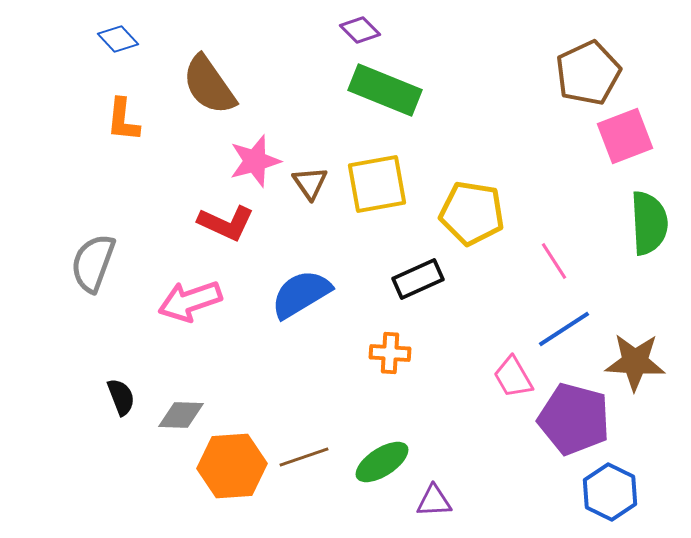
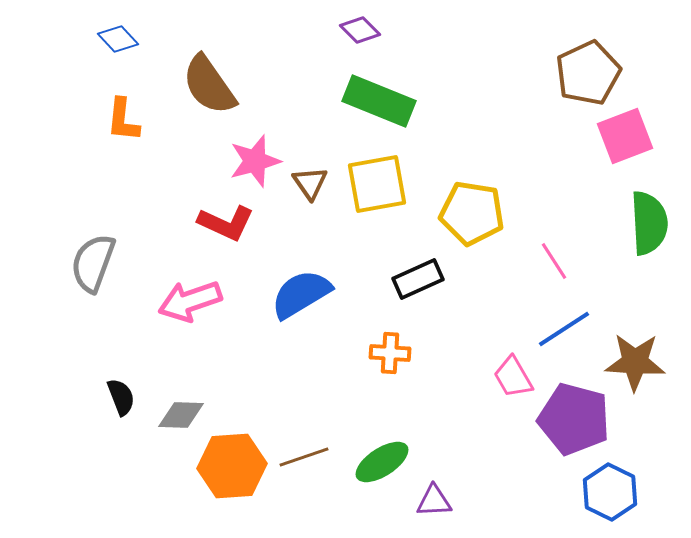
green rectangle: moved 6 px left, 11 px down
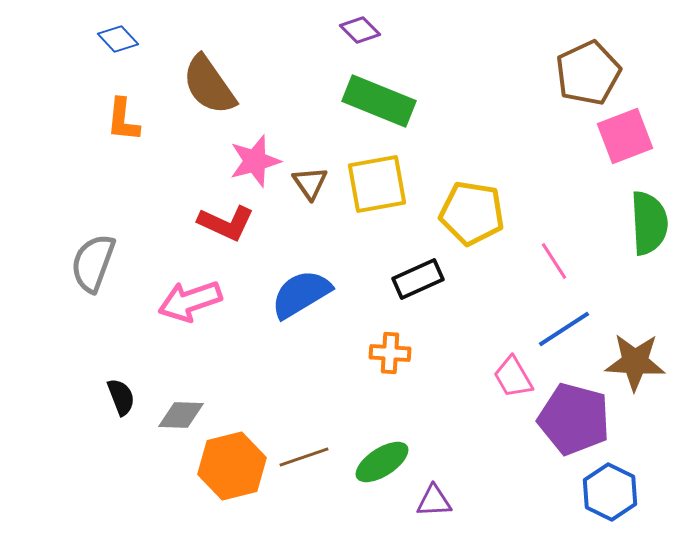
orange hexagon: rotated 10 degrees counterclockwise
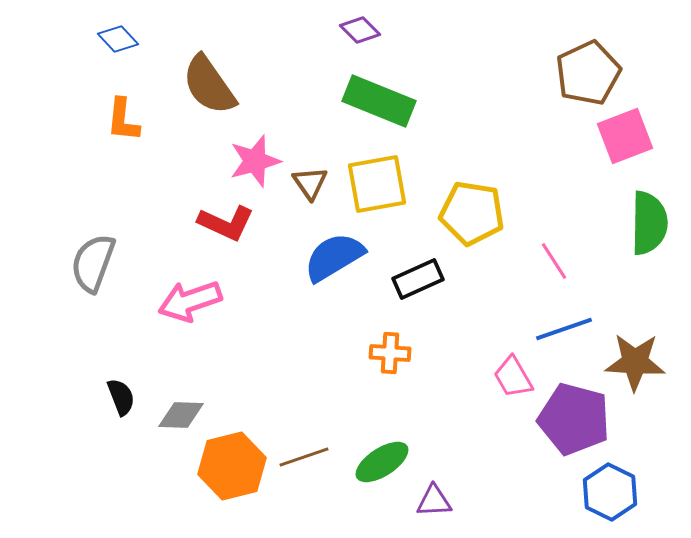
green semicircle: rotated 4 degrees clockwise
blue semicircle: moved 33 px right, 37 px up
blue line: rotated 14 degrees clockwise
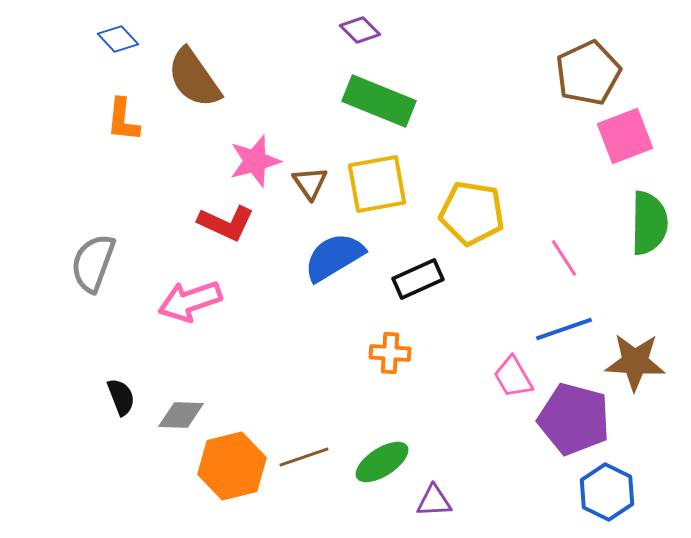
brown semicircle: moved 15 px left, 7 px up
pink line: moved 10 px right, 3 px up
blue hexagon: moved 3 px left
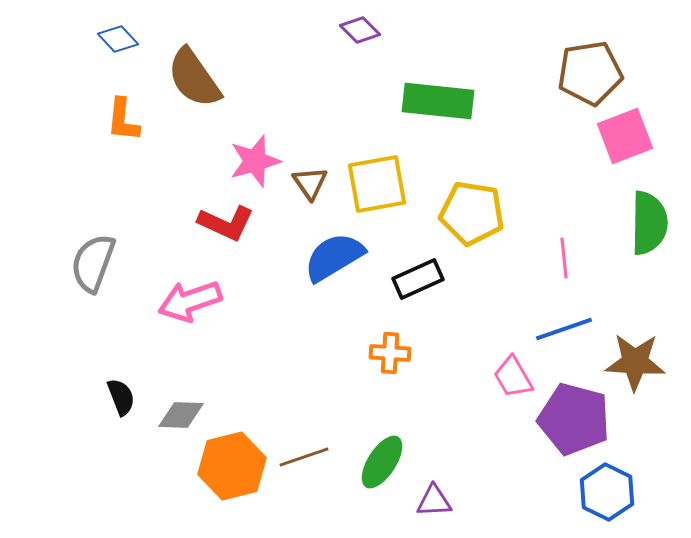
brown pentagon: moved 2 px right; rotated 16 degrees clockwise
green rectangle: moved 59 px right; rotated 16 degrees counterclockwise
pink line: rotated 27 degrees clockwise
green ellipse: rotated 24 degrees counterclockwise
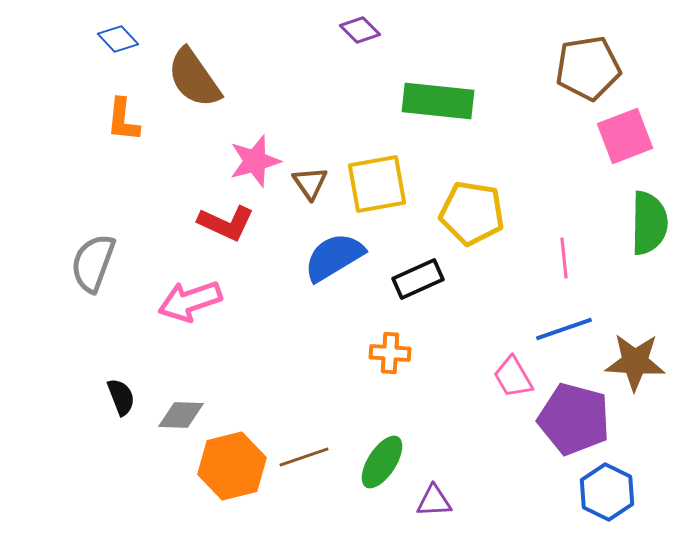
brown pentagon: moved 2 px left, 5 px up
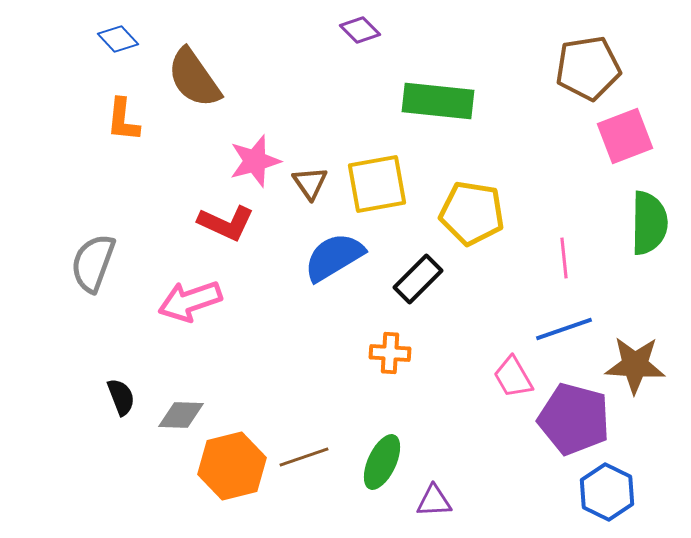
black rectangle: rotated 21 degrees counterclockwise
brown star: moved 3 px down
green ellipse: rotated 8 degrees counterclockwise
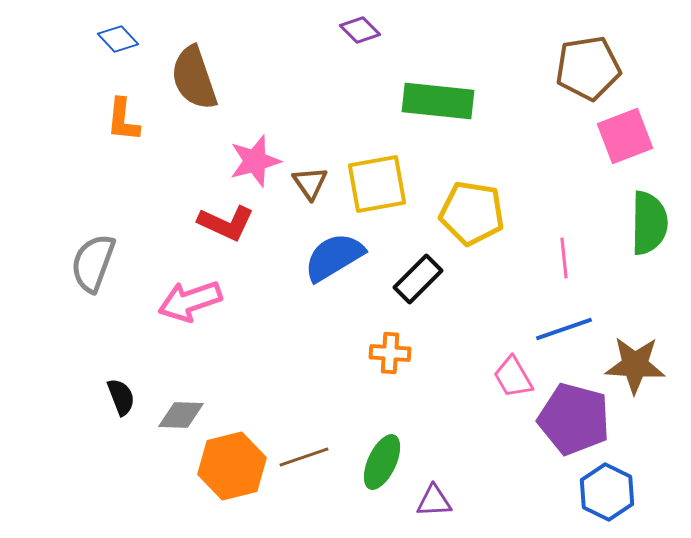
brown semicircle: rotated 16 degrees clockwise
